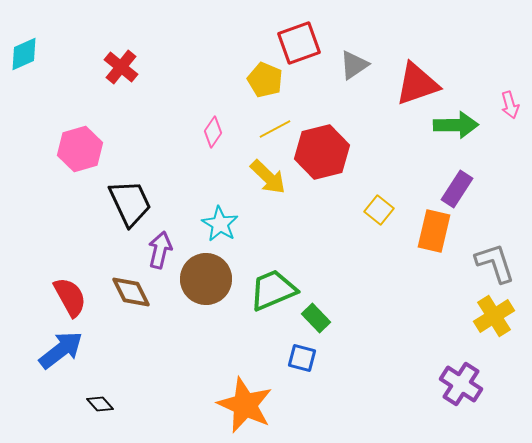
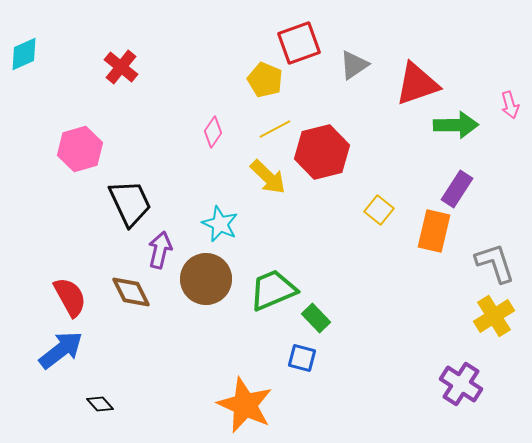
cyan star: rotated 6 degrees counterclockwise
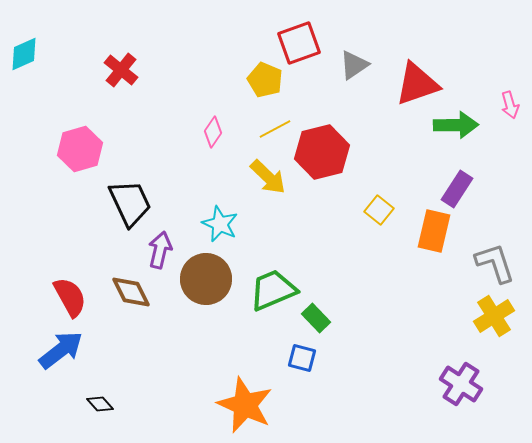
red cross: moved 3 px down
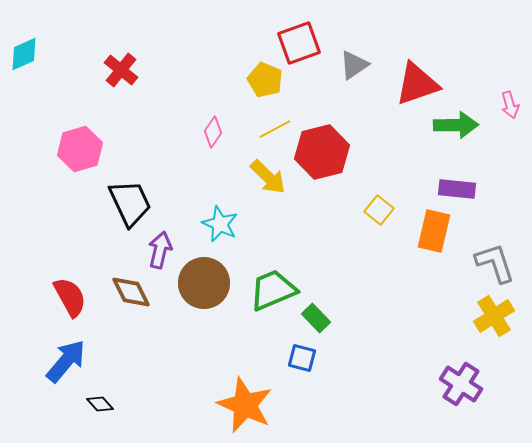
purple rectangle: rotated 63 degrees clockwise
brown circle: moved 2 px left, 4 px down
blue arrow: moved 5 px right, 11 px down; rotated 12 degrees counterclockwise
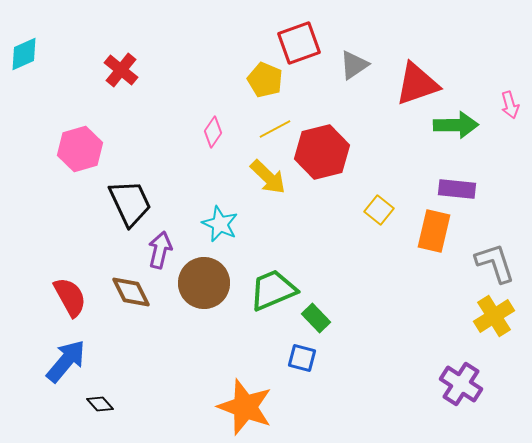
orange star: moved 2 px down; rotated 4 degrees counterclockwise
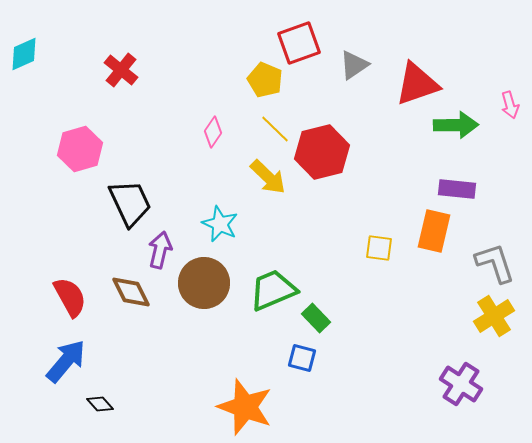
yellow line: rotated 72 degrees clockwise
yellow square: moved 38 px down; rotated 32 degrees counterclockwise
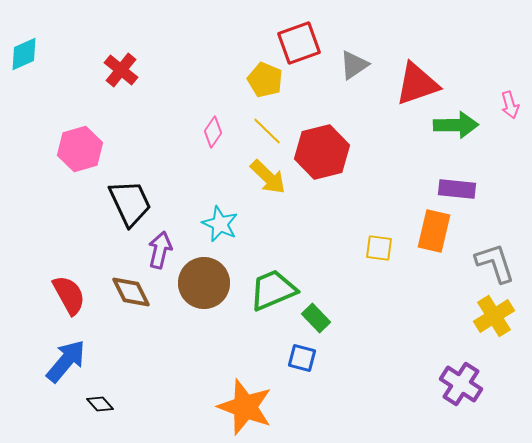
yellow line: moved 8 px left, 2 px down
red semicircle: moved 1 px left, 2 px up
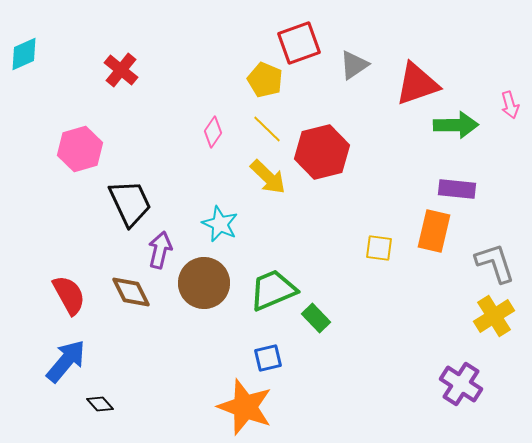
yellow line: moved 2 px up
blue square: moved 34 px left; rotated 28 degrees counterclockwise
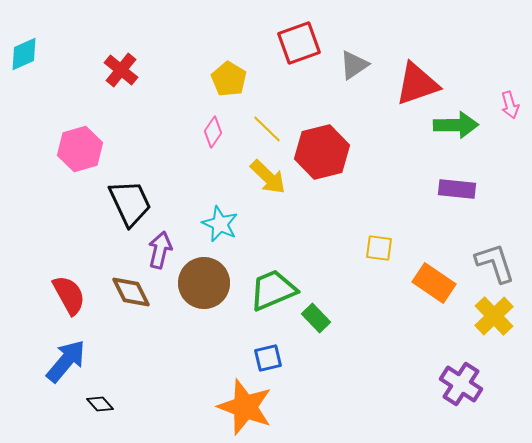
yellow pentagon: moved 36 px left, 1 px up; rotated 8 degrees clockwise
orange rectangle: moved 52 px down; rotated 69 degrees counterclockwise
yellow cross: rotated 12 degrees counterclockwise
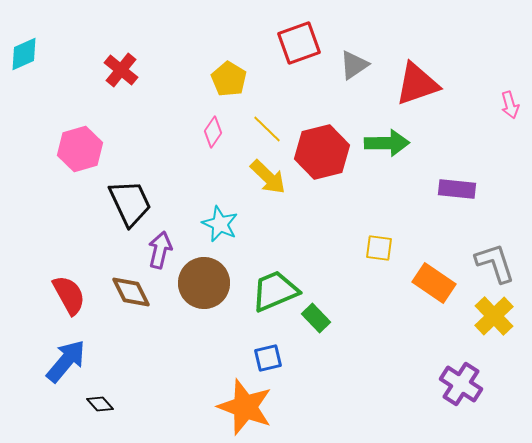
green arrow: moved 69 px left, 18 px down
green trapezoid: moved 2 px right, 1 px down
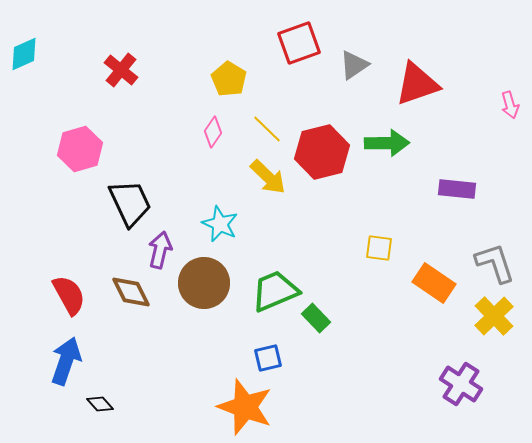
blue arrow: rotated 21 degrees counterclockwise
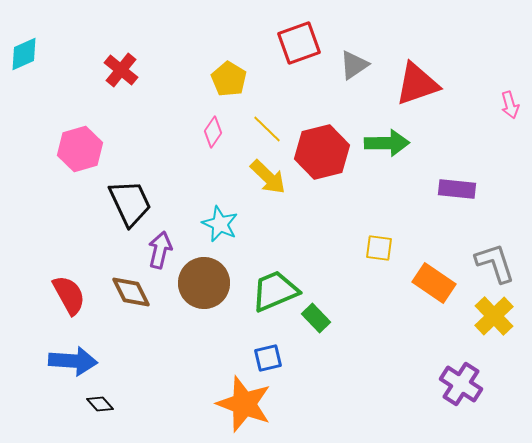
blue arrow: moved 7 px right; rotated 75 degrees clockwise
orange star: moved 1 px left, 3 px up
